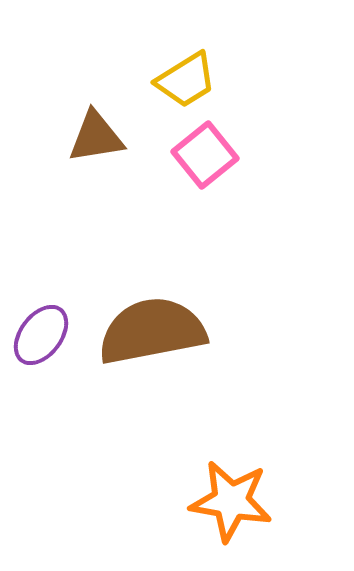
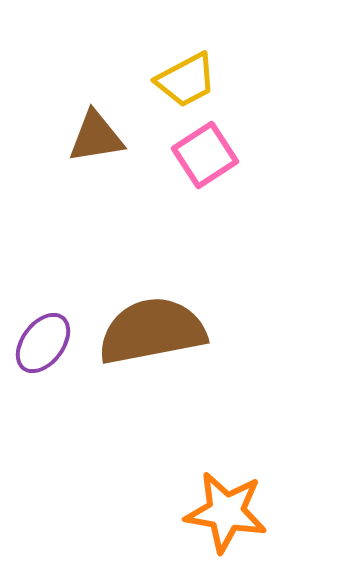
yellow trapezoid: rotated 4 degrees clockwise
pink square: rotated 6 degrees clockwise
purple ellipse: moved 2 px right, 8 px down
orange star: moved 5 px left, 11 px down
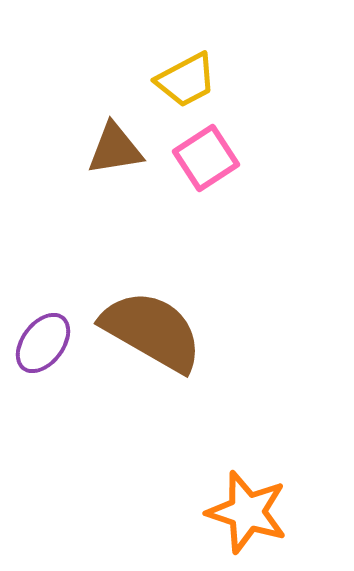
brown triangle: moved 19 px right, 12 px down
pink square: moved 1 px right, 3 px down
brown semicircle: rotated 41 degrees clockwise
orange star: moved 21 px right; rotated 8 degrees clockwise
